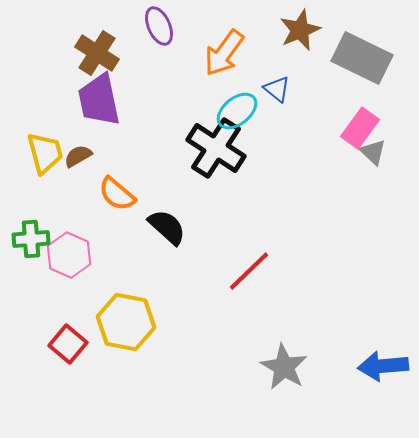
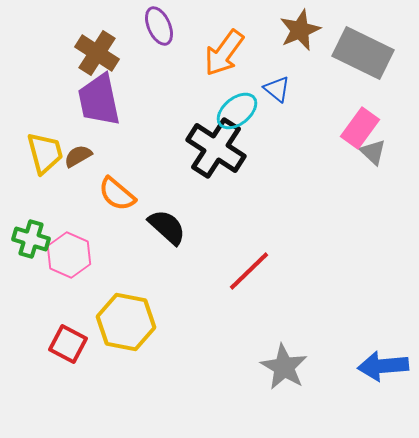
gray rectangle: moved 1 px right, 5 px up
green cross: rotated 21 degrees clockwise
red square: rotated 12 degrees counterclockwise
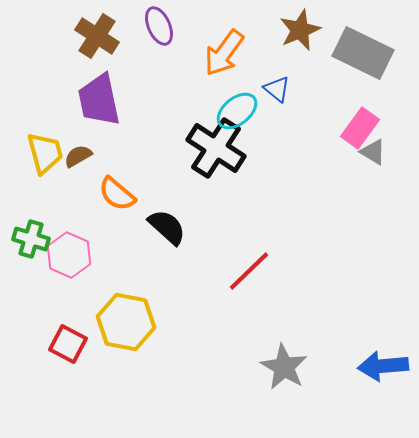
brown cross: moved 17 px up
gray triangle: rotated 12 degrees counterclockwise
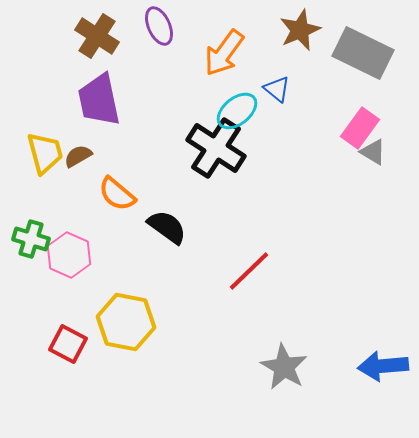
black semicircle: rotated 6 degrees counterclockwise
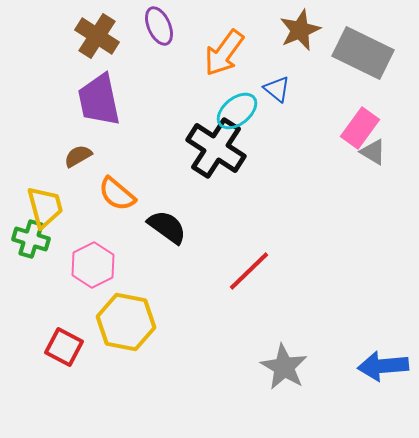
yellow trapezoid: moved 54 px down
pink hexagon: moved 24 px right, 10 px down; rotated 9 degrees clockwise
red square: moved 4 px left, 3 px down
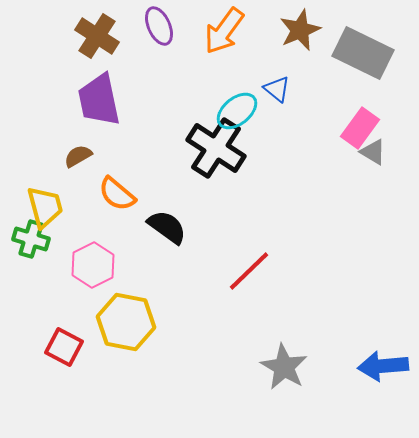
orange arrow: moved 22 px up
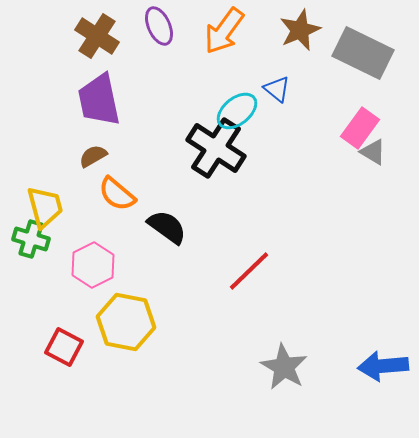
brown semicircle: moved 15 px right
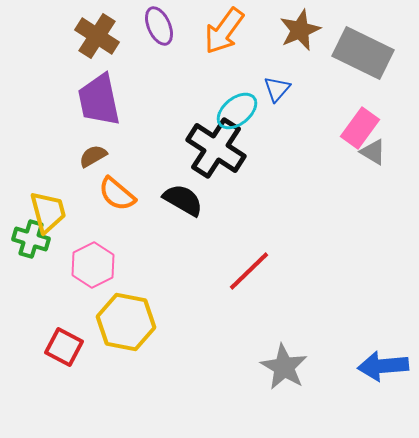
blue triangle: rotated 32 degrees clockwise
yellow trapezoid: moved 3 px right, 5 px down
black semicircle: moved 16 px right, 27 px up; rotated 6 degrees counterclockwise
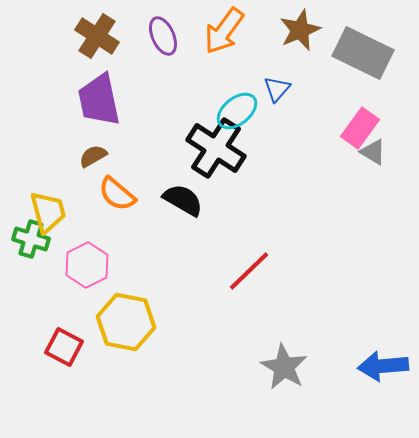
purple ellipse: moved 4 px right, 10 px down
pink hexagon: moved 6 px left
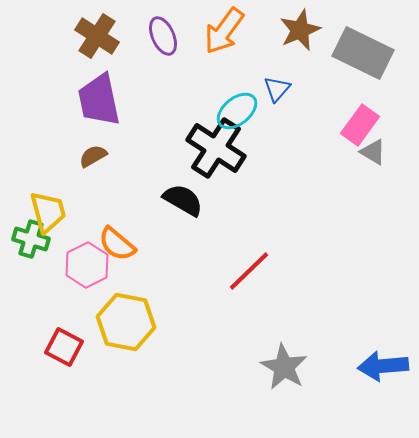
pink rectangle: moved 3 px up
orange semicircle: moved 50 px down
